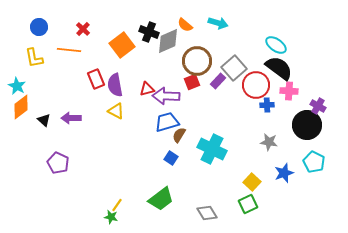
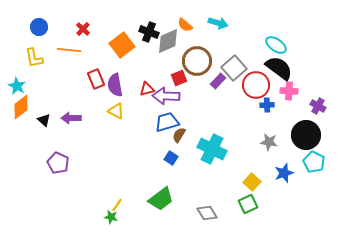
red square at (192, 82): moved 13 px left, 4 px up
black circle at (307, 125): moved 1 px left, 10 px down
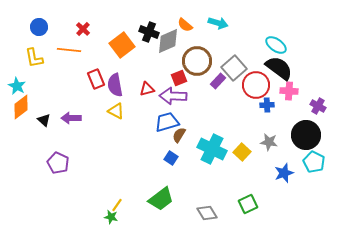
purple arrow at (166, 96): moved 7 px right
yellow square at (252, 182): moved 10 px left, 30 px up
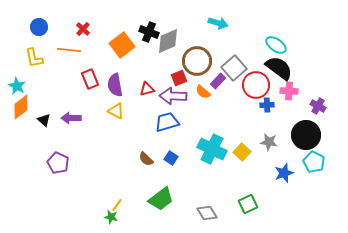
orange semicircle at (185, 25): moved 18 px right, 67 px down
red rectangle at (96, 79): moved 6 px left
brown semicircle at (179, 135): moved 33 px left, 24 px down; rotated 77 degrees counterclockwise
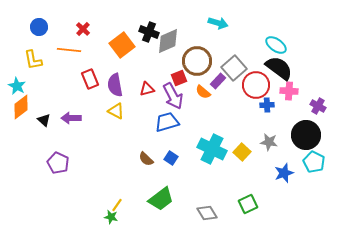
yellow L-shape at (34, 58): moved 1 px left, 2 px down
purple arrow at (173, 96): rotated 120 degrees counterclockwise
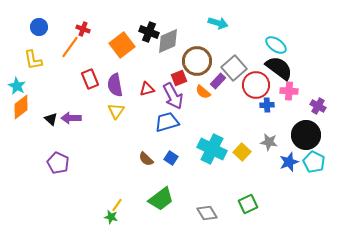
red cross at (83, 29): rotated 24 degrees counterclockwise
orange line at (69, 50): moved 1 px right, 3 px up; rotated 60 degrees counterclockwise
yellow triangle at (116, 111): rotated 36 degrees clockwise
black triangle at (44, 120): moved 7 px right, 1 px up
blue star at (284, 173): moved 5 px right, 11 px up
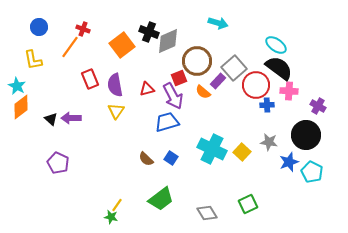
cyan pentagon at (314, 162): moved 2 px left, 10 px down
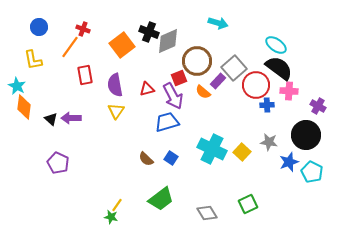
red rectangle at (90, 79): moved 5 px left, 4 px up; rotated 12 degrees clockwise
orange diamond at (21, 107): moved 3 px right; rotated 45 degrees counterclockwise
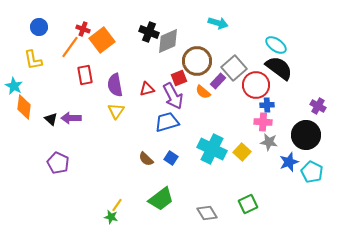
orange square at (122, 45): moved 20 px left, 5 px up
cyan star at (17, 86): moved 3 px left
pink cross at (289, 91): moved 26 px left, 31 px down
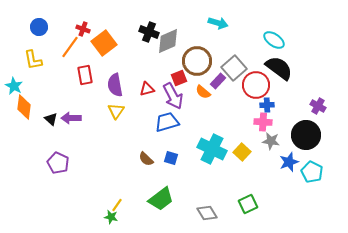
orange square at (102, 40): moved 2 px right, 3 px down
cyan ellipse at (276, 45): moved 2 px left, 5 px up
gray star at (269, 142): moved 2 px right, 1 px up
blue square at (171, 158): rotated 16 degrees counterclockwise
